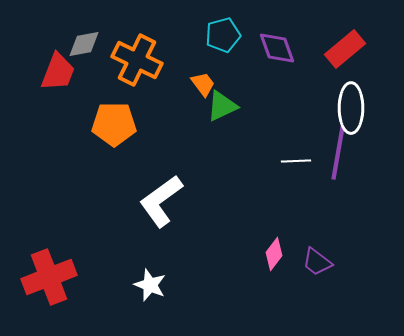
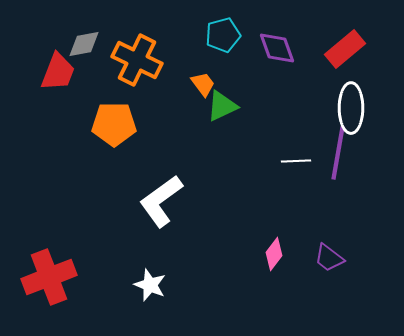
purple trapezoid: moved 12 px right, 4 px up
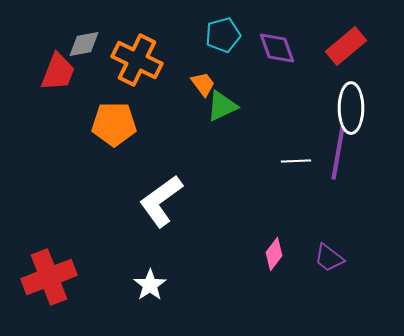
red rectangle: moved 1 px right, 3 px up
white star: rotated 16 degrees clockwise
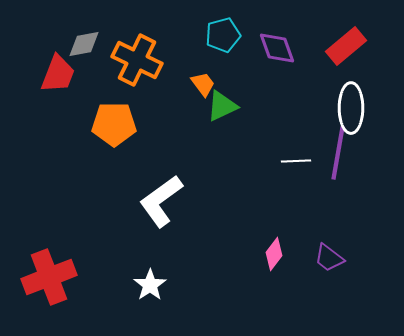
red trapezoid: moved 2 px down
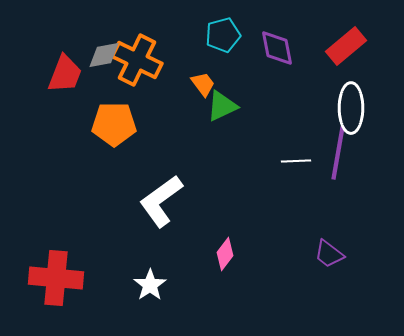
gray diamond: moved 20 px right, 11 px down
purple diamond: rotated 9 degrees clockwise
red trapezoid: moved 7 px right
pink diamond: moved 49 px left
purple trapezoid: moved 4 px up
red cross: moved 7 px right, 1 px down; rotated 26 degrees clockwise
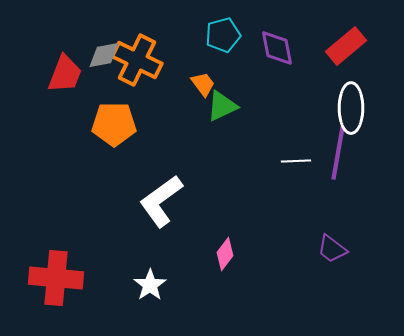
purple trapezoid: moved 3 px right, 5 px up
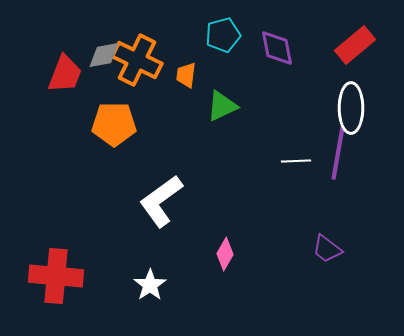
red rectangle: moved 9 px right, 1 px up
orange trapezoid: moved 17 px left, 9 px up; rotated 136 degrees counterclockwise
purple trapezoid: moved 5 px left
pink diamond: rotated 8 degrees counterclockwise
red cross: moved 2 px up
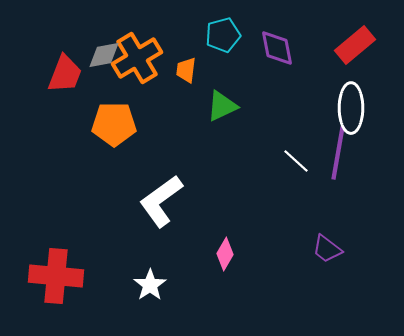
orange cross: moved 2 px up; rotated 33 degrees clockwise
orange trapezoid: moved 5 px up
white line: rotated 44 degrees clockwise
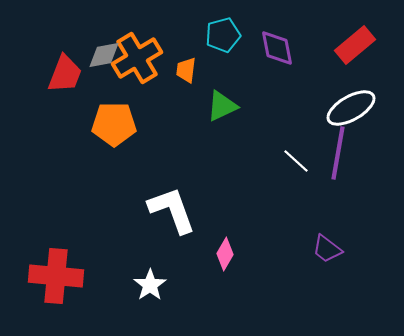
white ellipse: rotated 60 degrees clockwise
white L-shape: moved 11 px right, 9 px down; rotated 106 degrees clockwise
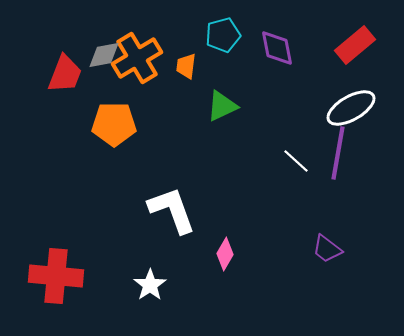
orange trapezoid: moved 4 px up
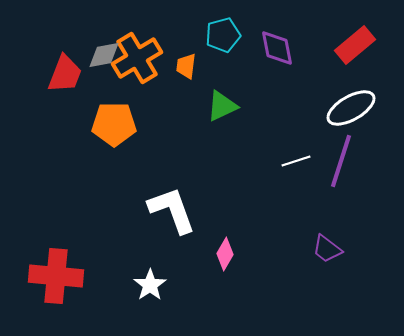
purple line: moved 3 px right, 8 px down; rotated 8 degrees clockwise
white line: rotated 60 degrees counterclockwise
